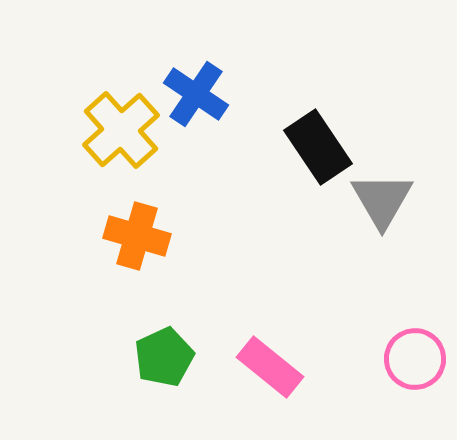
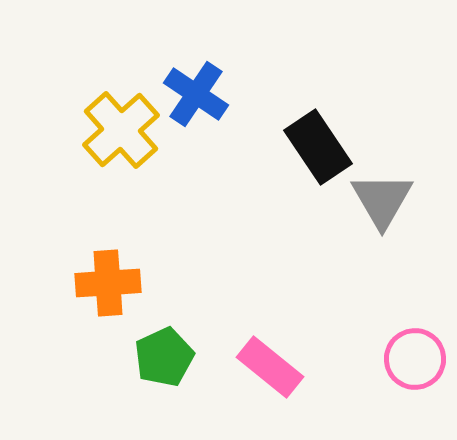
orange cross: moved 29 px left, 47 px down; rotated 20 degrees counterclockwise
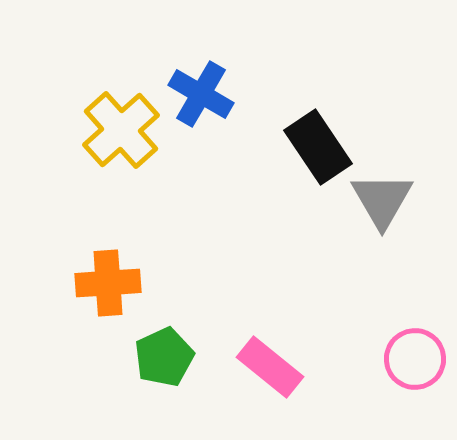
blue cross: moved 5 px right; rotated 4 degrees counterclockwise
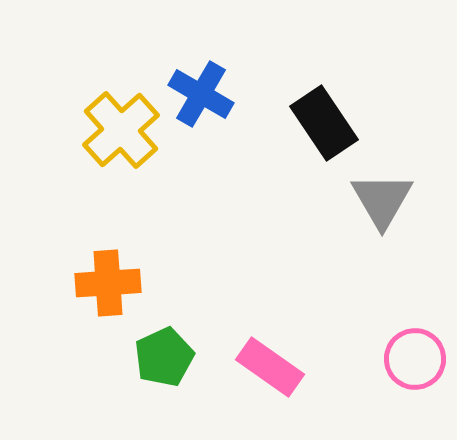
black rectangle: moved 6 px right, 24 px up
pink rectangle: rotated 4 degrees counterclockwise
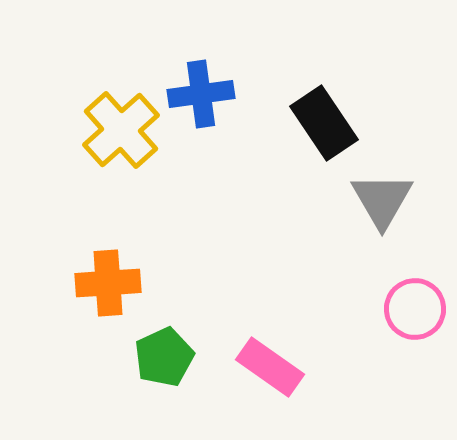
blue cross: rotated 38 degrees counterclockwise
pink circle: moved 50 px up
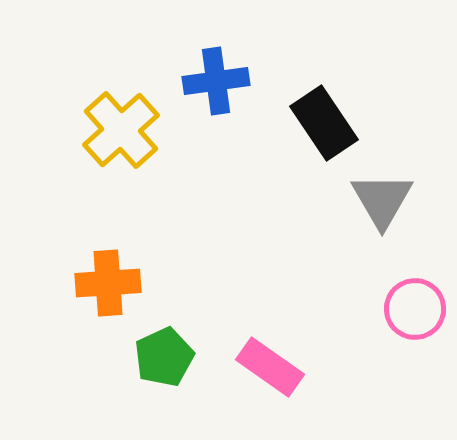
blue cross: moved 15 px right, 13 px up
